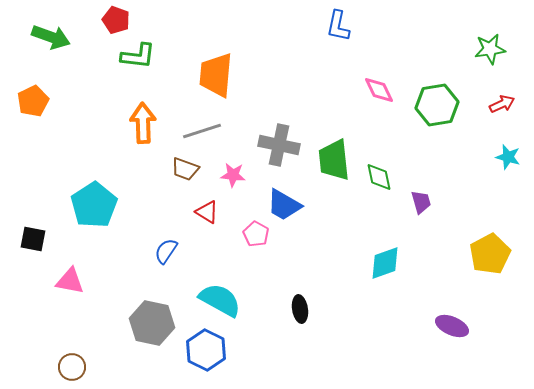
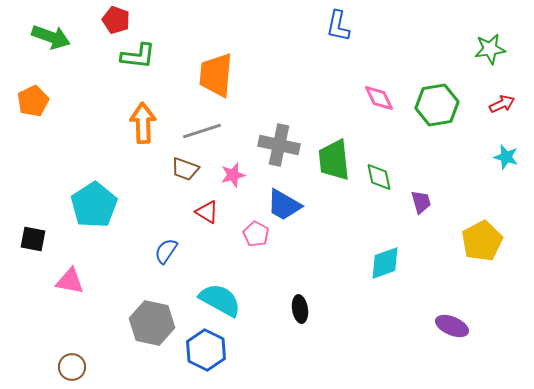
pink diamond: moved 8 px down
cyan star: moved 2 px left
pink star: rotated 20 degrees counterclockwise
yellow pentagon: moved 8 px left, 13 px up
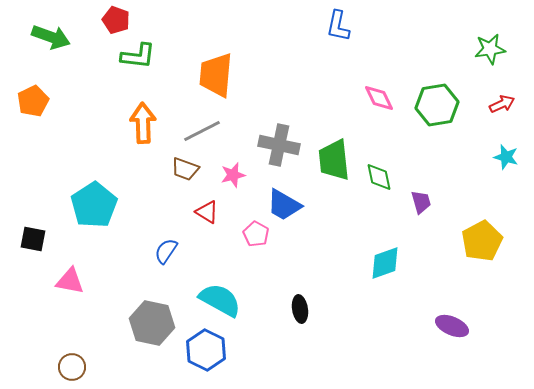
gray line: rotated 9 degrees counterclockwise
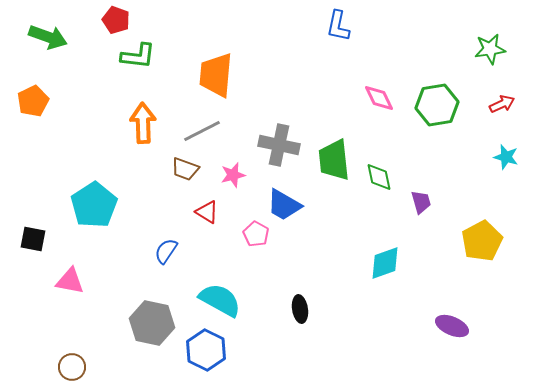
green arrow: moved 3 px left
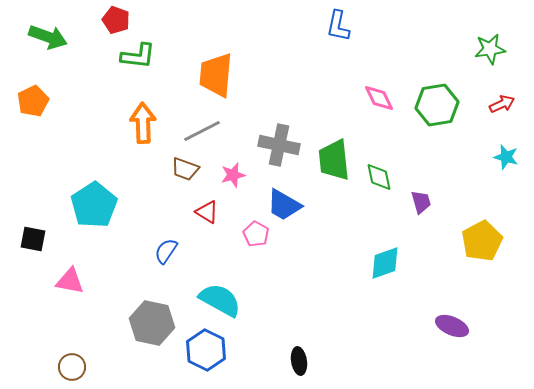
black ellipse: moved 1 px left, 52 px down
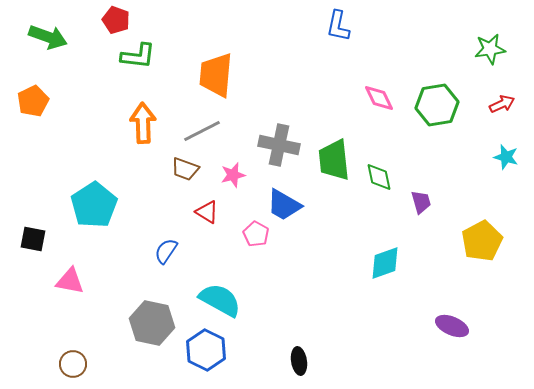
brown circle: moved 1 px right, 3 px up
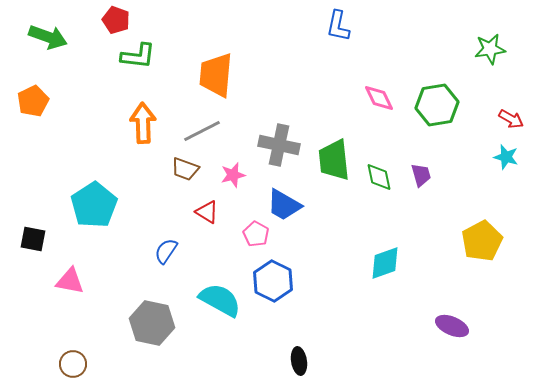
red arrow: moved 9 px right, 15 px down; rotated 55 degrees clockwise
purple trapezoid: moved 27 px up
blue hexagon: moved 67 px right, 69 px up
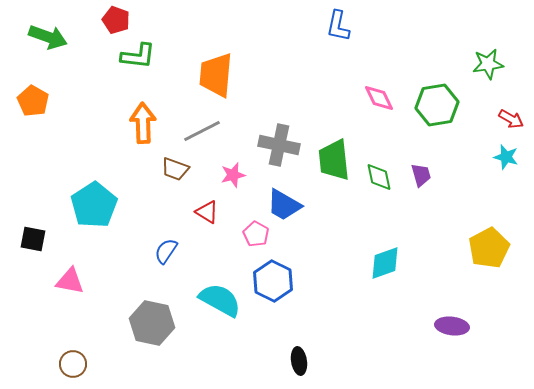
green star: moved 2 px left, 15 px down
orange pentagon: rotated 16 degrees counterclockwise
brown trapezoid: moved 10 px left
yellow pentagon: moved 7 px right, 7 px down
purple ellipse: rotated 16 degrees counterclockwise
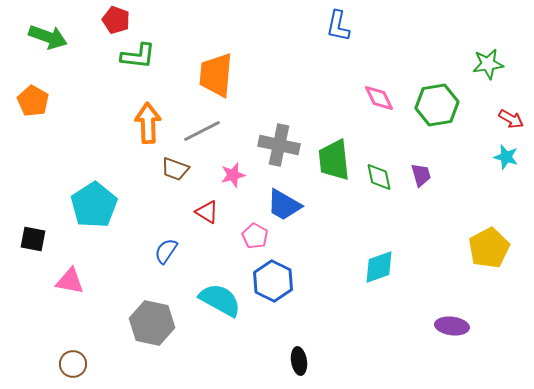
orange arrow: moved 5 px right
pink pentagon: moved 1 px left, 2 px down
cyan diamond: moved 6 px left, 4 px down
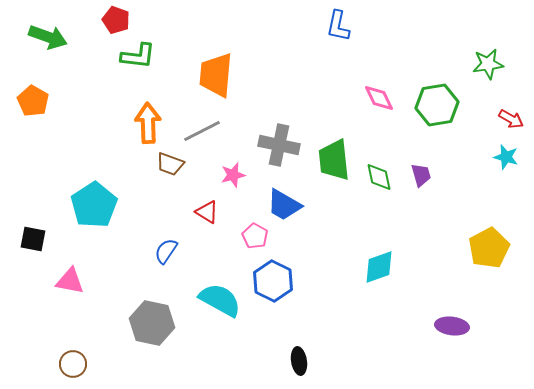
brown trapezoid: moved 5 px left, 5 px up
